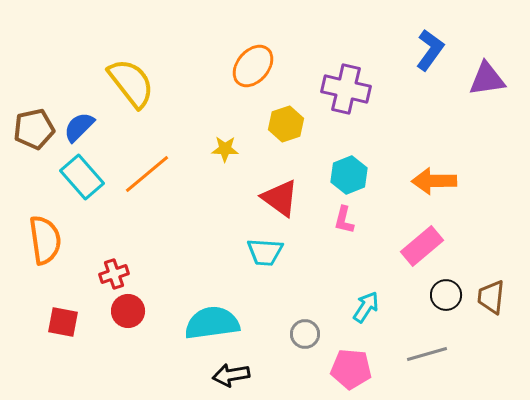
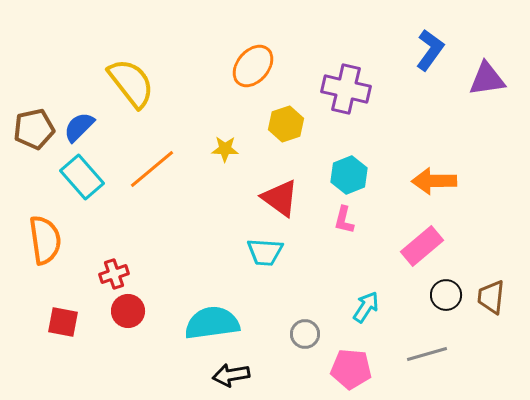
orange line: moved 5 px right, 5 px up
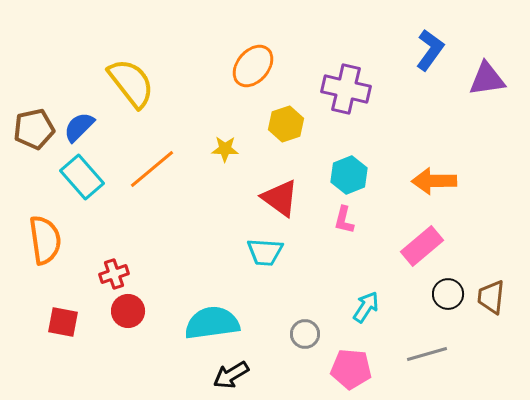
black circle: moved 2 px right, 1 px up
black arrow: rotated 21 degrees counterclockwise
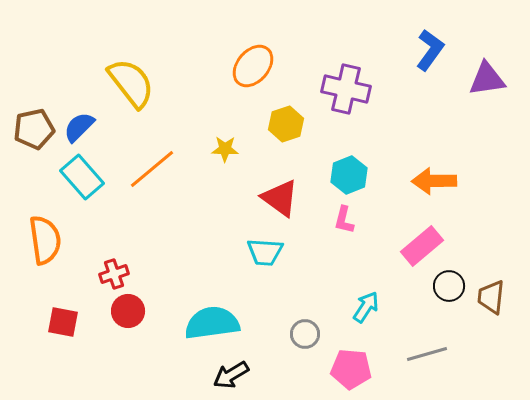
black circle: moved 1 px right, 8 px up
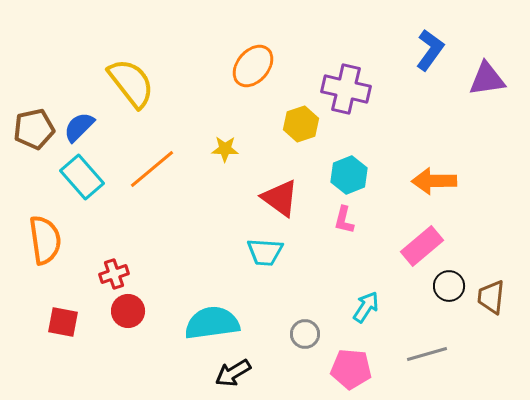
yellow hexagon: moved 15 px right
black arrow: moved 2 px right, 2 px up
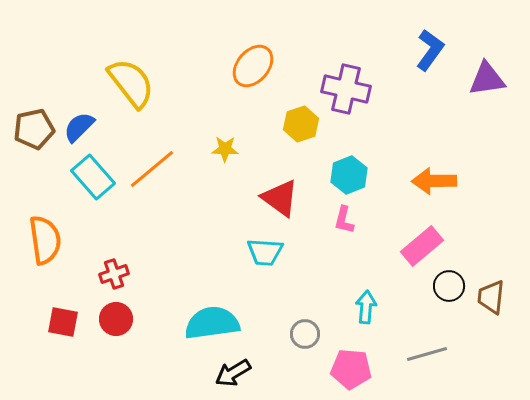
cyan rectangle: moved 11 px right
cyan arrow: rotated 28 degrees counterclockwise
red circle: moved 12 px left, 8 px down
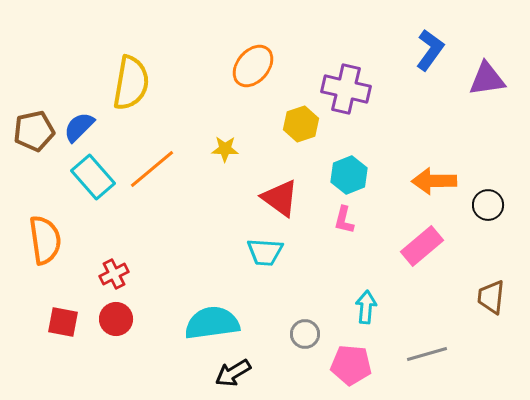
yellow semicircle: rotated 48 degrees clockwise
brown pentagon: moved 2 px down
red cross: rotated 8 degrees counterclockwise
black circle: moved 39 px right, 81 px up
pink pentagon: moved 4 px up
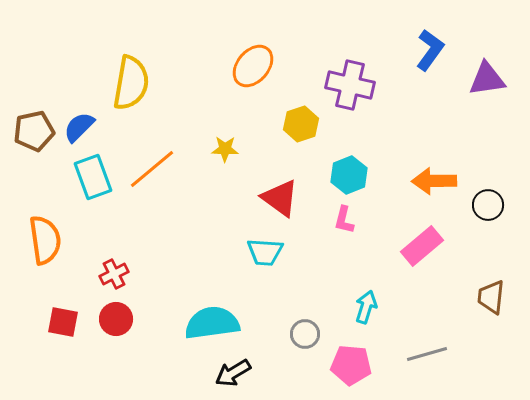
purple cross: moved 4 px right, 4 px up
cyan rectangle: rotated 21 degrees clockwise
cyan arrow: rotated 12 degrees clockwise
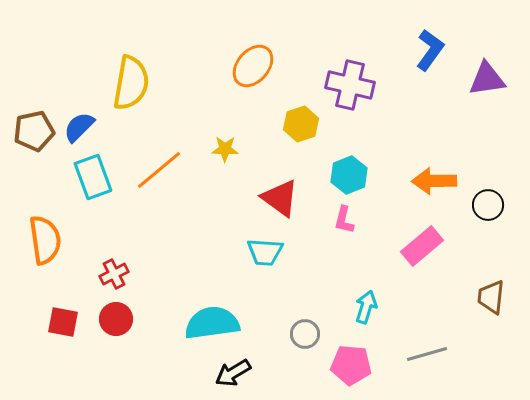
orange line: moved 7 px right, 1 px down
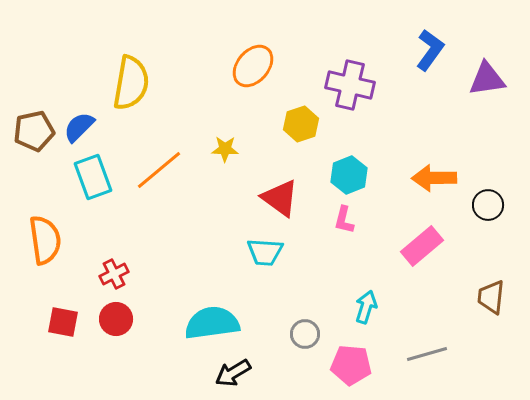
orange arrow: moved 3 px up
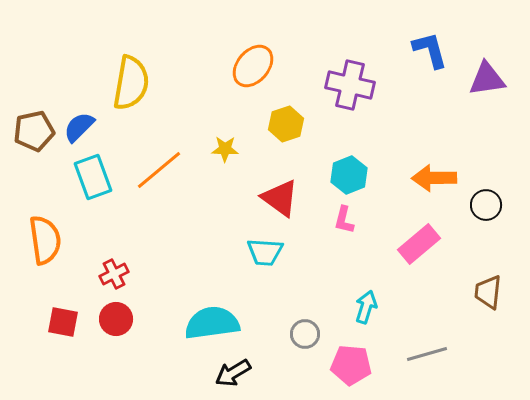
blue L-shape: rotated 51 degrees counterclockwise
yellow hexagon: moved 15 px left
black circle: moved 2 px left
pink rectangle: moved 3 px left, 2 px up
brown trapezoid: moved 3 px left, 5 px up
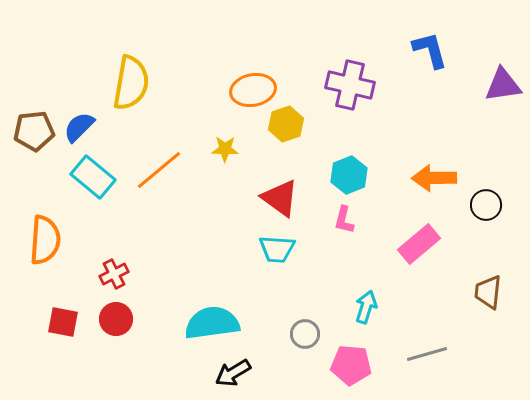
orange ellipse: moved 24 px down; rotated 39 degrees clockwise
purple triangle: moved 16 px right, 6 px down
brown pentagon: rotated 6 degrees clockwise
cyan rectangle: rotated 30 degrees counterclockwise
orange semicircle: rotated 12 degrees clockwise
cyan trapezoid: moved 12 px right, 3 px up
